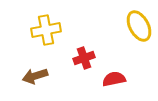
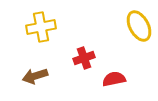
yellow cross: moved 5 px left, 3 px up
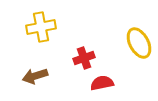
yellow ellipse: moved 17 px down
red semicircle: moved 12 px left, 4 px down
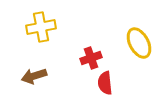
red cross: moved 7 px right
brown arrow: moved 1 px left
red semicircle: moved 3 px right; rotated 85 degrees counterclockwise
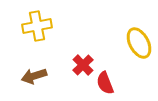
yellow cross: moved 4 px left, 1 px up
red cross: moved 8 px left, 7 px down; rotated 25 degrees counterclockwise
red semicircle: rotated 15 degrees counterclockwise
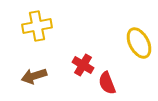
red cross: rotated 15 degrees counterclockwise
red semicircle: moved 2 px right
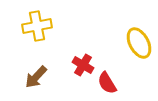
brown arrow: moved 2 px right, 1 px down; rotated 30 degrees counterclockwise
red semicircle: rotated 10 degrees counterclockwise
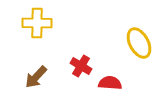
yellow cross: moved 3 px up; rotated 12 degrees clockwise
red cross: moved 2 px left, 1 px down
red semicircle: moved 3 px right; rotated 125 degrees clockwise
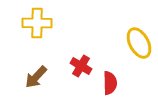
red semicircle: rotated 85 degrees clockwise
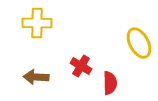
brown arrow: rotated 50 degrees clockwise
